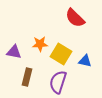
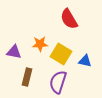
red semicircle: moved 6 px left, 1 px down; rotated 15 degrees clockwise
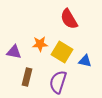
yellow square: moved 1 px right, 2 px up
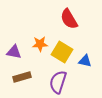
brown rectangle: moved 5 px left; rotated 60 degrees clockwise
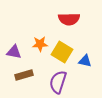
red semicircle: rotated 60 degrees counterclockwise
brown rectangle: moved 2 px right, 2 px up
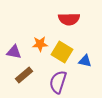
brown rectangle: rotated 24 degrees counterclockwise
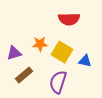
purple triangle: moved 1 px down; rotated 28 degrees counterclockwise
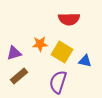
brown rectangle: moved 5 px left, 1 px down
